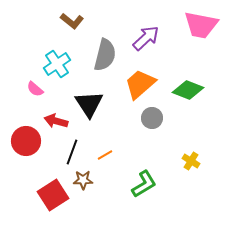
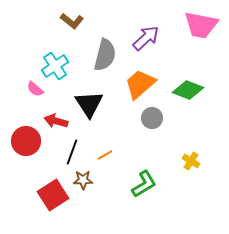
cyan cross: moved 2 px left, 2 px down
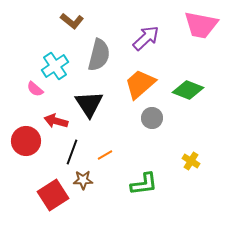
gray semicircle: moved 6 px left
green L-shape: rotated 24 degrees clockwise
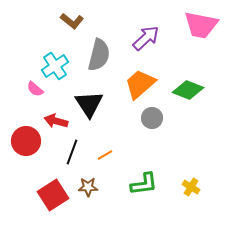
yellow cross: moved 26 px down
brown star: moved 5 px right, 7 px down
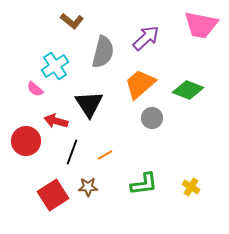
gray semicircle: moved 4 px right, 3 px up
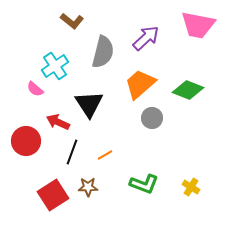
pink trapezoid: moved 3 px left
red arrow: moved 2 px right, 1 px down; rotated 10 degrees clockwise
green L-shape: rotated 28 degrees clockwise
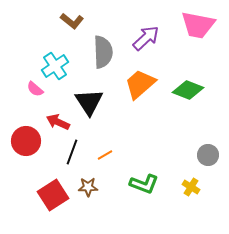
gray semicircle: rotated 16 degrees counterclockwise
black triangle: moved 2 px up
gray circle: moved 56 px right, 37 px down
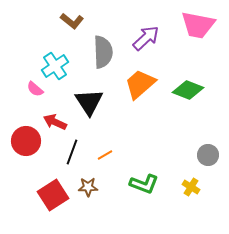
red arrow: moved 3 px left
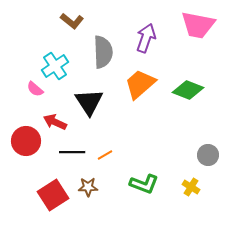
purple arrow: rotated 28 degrees counterclockwise
black line: rotated 70 degrees clockwise
